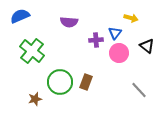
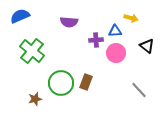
blue triangle: moved 2 px up; rotated 48 degrees clockwise
pink circle: moved 3 px left
green circle: moved 1 px right, 1 px down
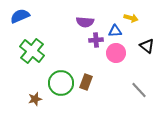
purple semicircle: moved 16 px right
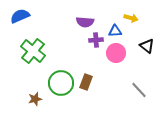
green cross: moved 1 px right
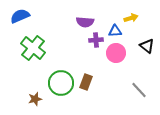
yellow arrow: rotated 32 degrees counterclockwise
green cross: moved 3 px up
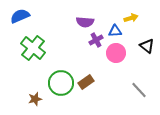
purple cross: rotated 24 degrees counterclockwise
brown rectangle: rotated 35 degrees clockwise
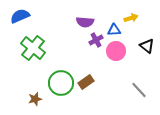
blue triangle: moved 1 px left, 1 px up
pink circle: moved 2 px up
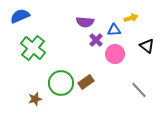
purple cross: rotated 16 degrees counterclockwise
pink circle: moved 1 px left, 3 px down
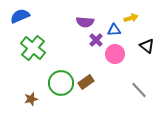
brown star: moved 4 px left
